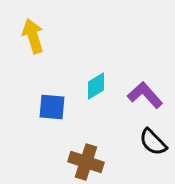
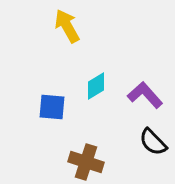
yellow arrow: moved 34 px right, 10 px up; rotated 12 degrees counterclockwise
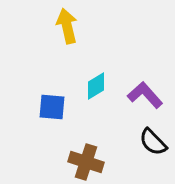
yellow arrow: rotated 16 degrees clockwise
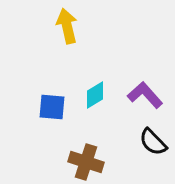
cyan diamond: moved 1 px left, 9 px down
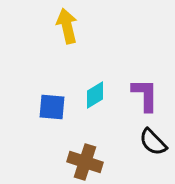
purple L-shape: rotated 42 degrees clockwise
brown cross: moved 1 px left
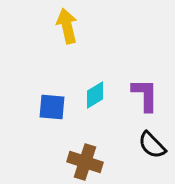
black semicircle: moved 1 px left, 3 px down
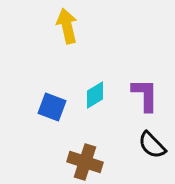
blue square: rotated 16 degrees clockwise
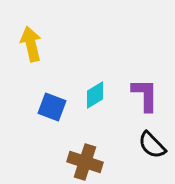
yellow arrow: moved 36 px left, 18 px down
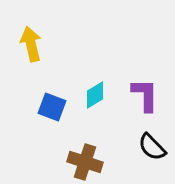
black semicircle: moved 2 px down
